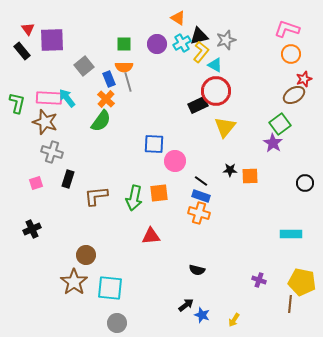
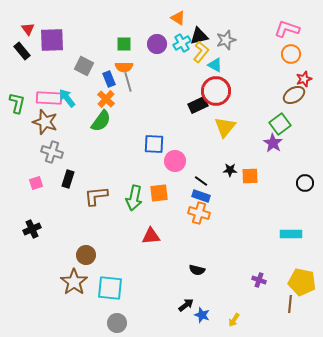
gray square at (84, 66): rotated 24 degrees counterclockwise
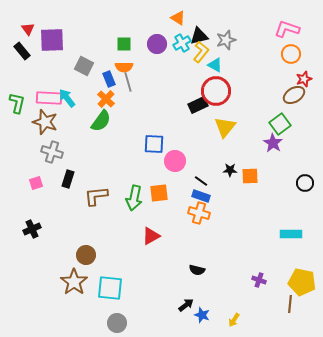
red triangle at (151, 236): rotated 24 degrees counterclockwise
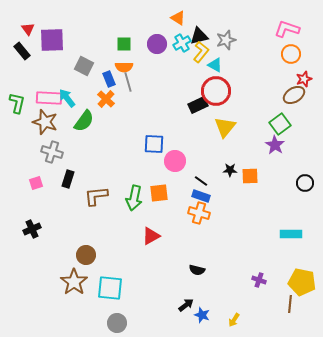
green semicircle at (101, 121): moved 17 px left
purple star at (273, 143): moved 2 px right, 2 px down
